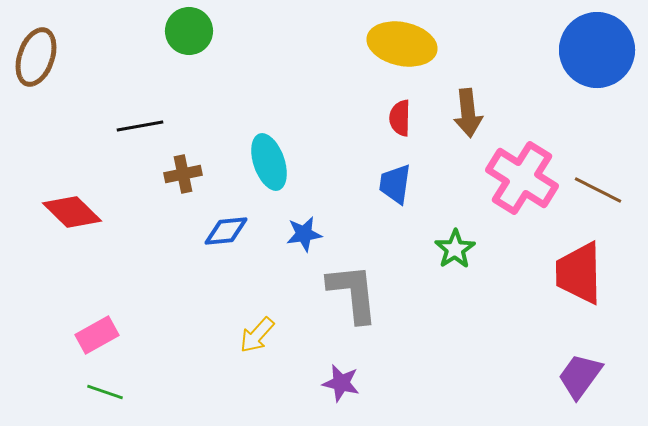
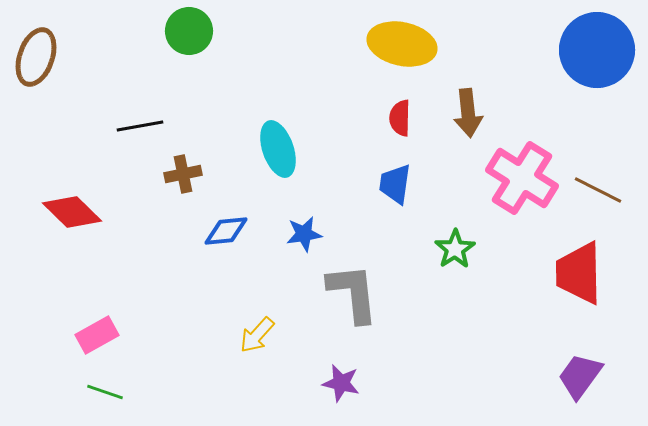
cyan ellipse: moved 9 px right, 13 px up
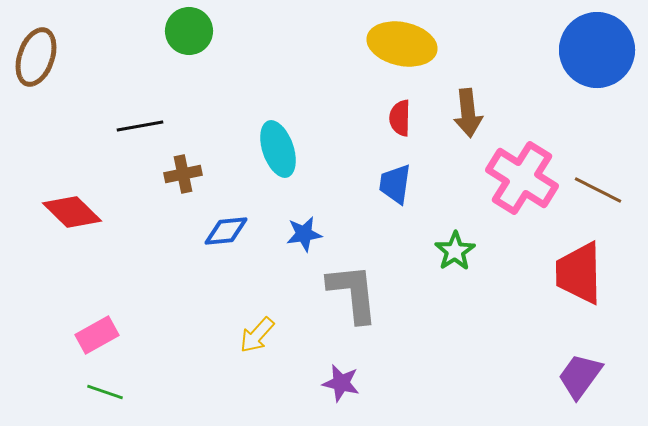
green star: moved 2 px down
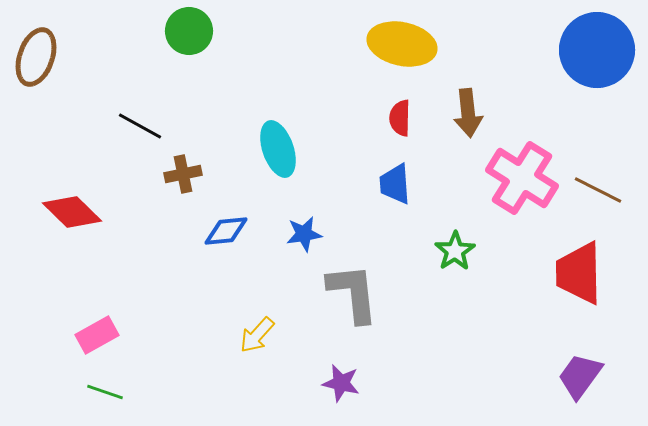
black line: rotated 39 degrees clockwise
blue trapezoid: rotated 12 degrees counterclockwise
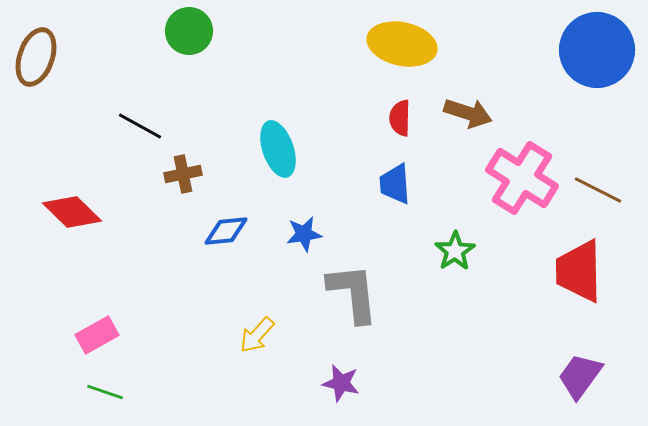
brown arrow: rotated 66 degrees counterclockwise
red trapezoid: moved 2 px up
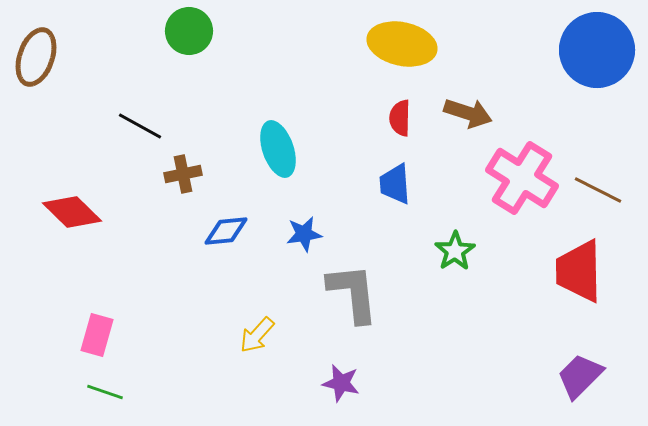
pink rectangle: rotated 45 degrees counterclockwise
purple trapezoid: rotated 9 degrees clockwise
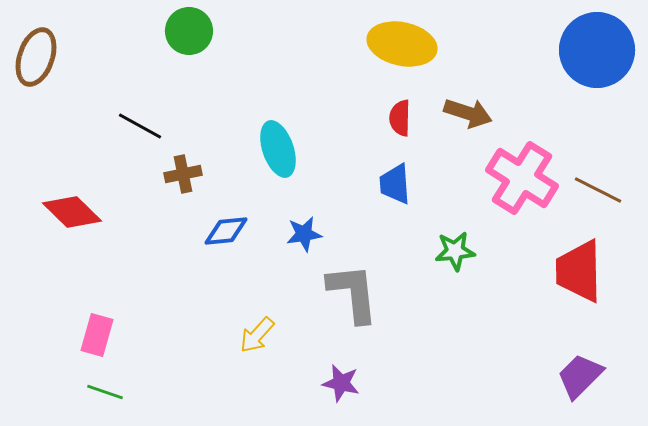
green star: rotated 27 degrees clockwise
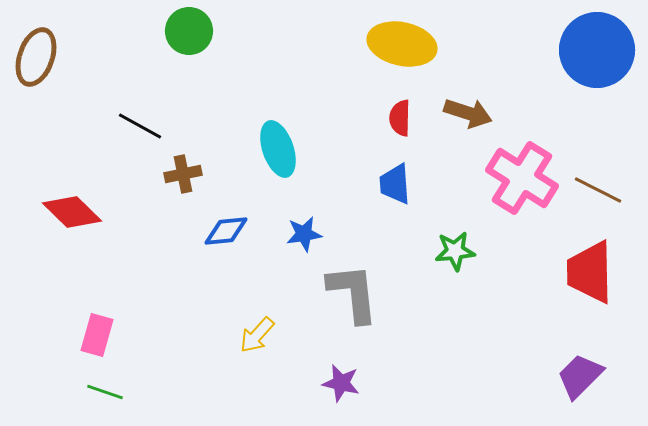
red trapezoid: moved 11 px right, 1 px down
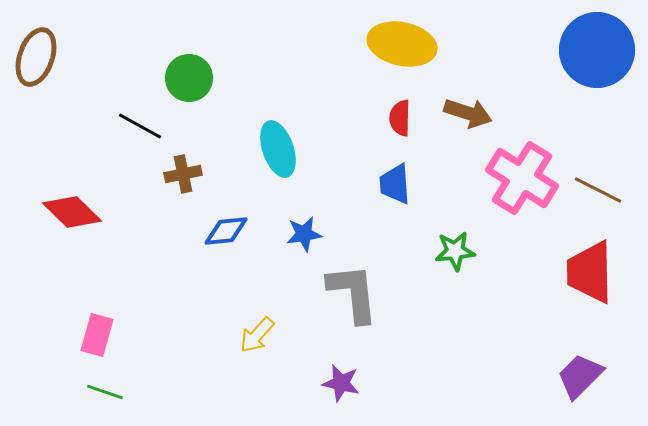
green circle: moved 47 px down
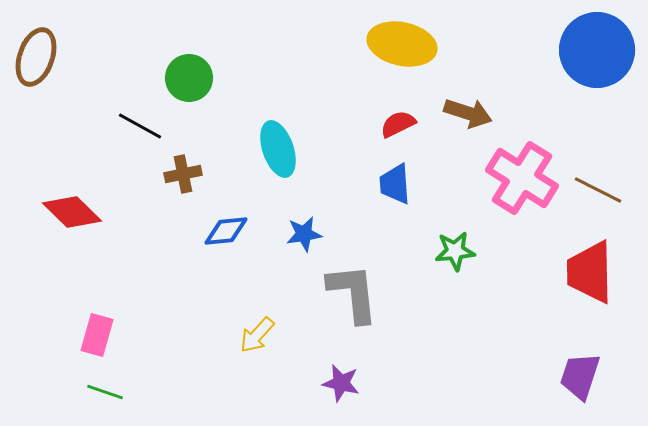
red semicircle: moved 2 px left, 6 px down; rotated 63 degrees clockwise
purple trapezoid: rotated 27 degrees counterclockwise
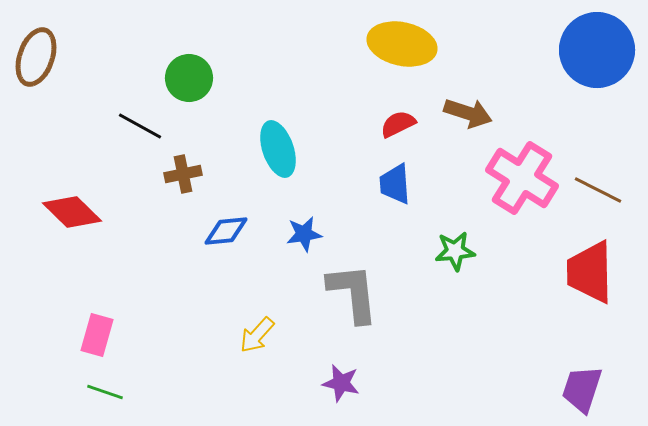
purple trapezoid: moved 2 px right, 13 px down
